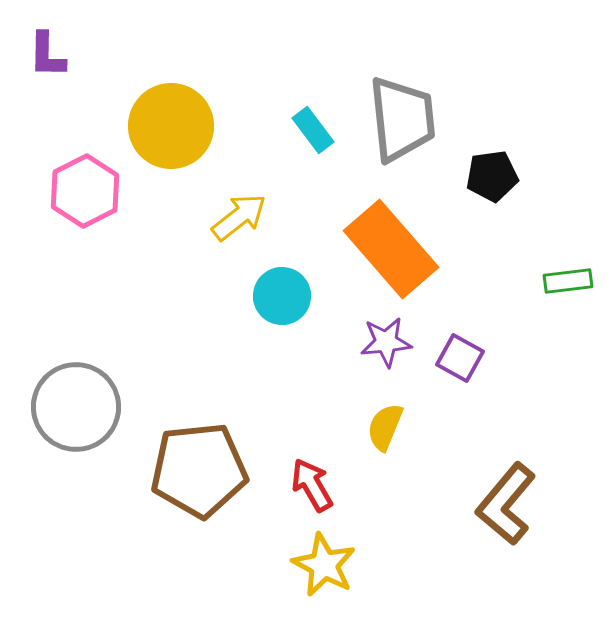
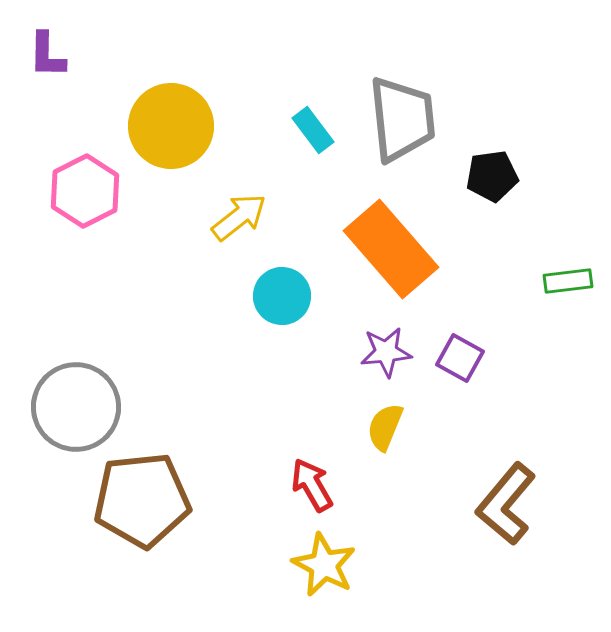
purple star: moved 10 px down
brown pentagon: moved 57 px left, 30 px down
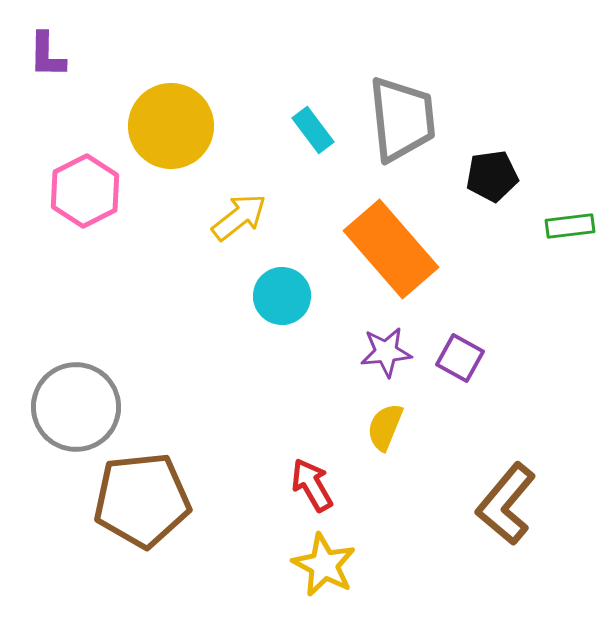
green rectangle: moved 2 px right, 55 px up
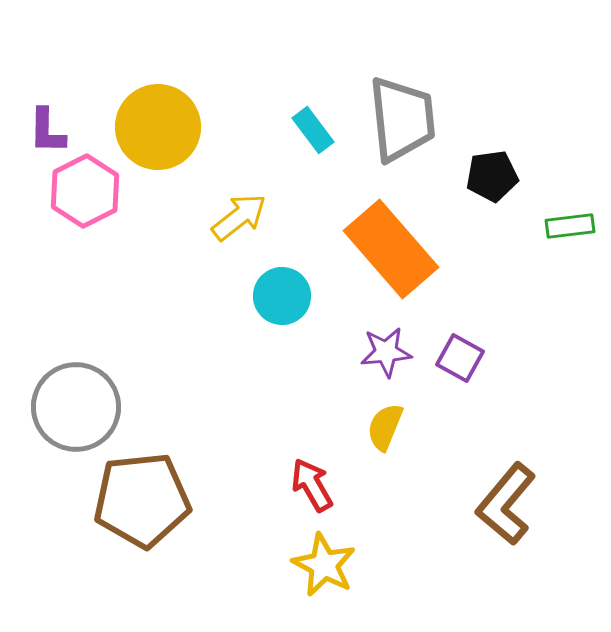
purple L-shape: moved 76 px down
yellow circle: moved 13 px left, 1 px down
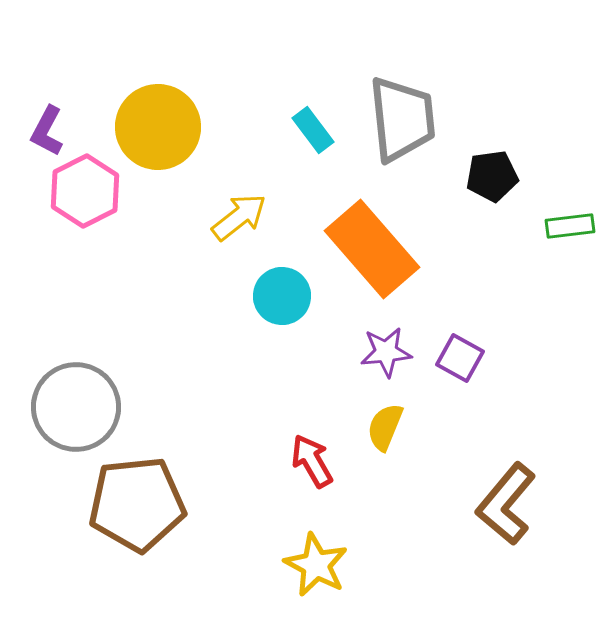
purple L-shape: rotated 27 degrees clockwise
orange rectangle: moved 19 px left
red arrow: moved 24 px up
brown pentagon: moved 5 px left, 4 px down
yellow star: moved 8 px left
